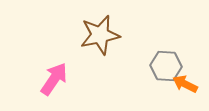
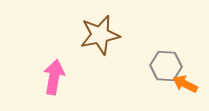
pink arrow: moved 2 px up; rotated 24 degrees counterclockwise
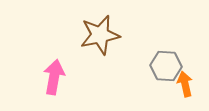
orange arrow: rotated 50 degrees clockwise
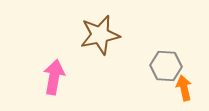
orange arrow: moved 1 px left, 4 px down
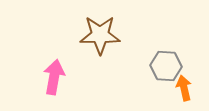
brown star: rotated 12 degrees clockwise
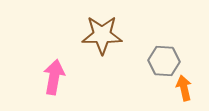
brown star: moved 2 px right
gray hexagon: moved 2 px left, 5 px up
